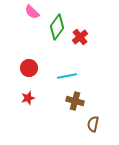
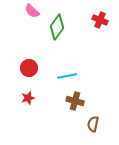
pink semicircle: moved 1 px up
red cross: moved 20 px right, 17 px up; rotated 28 degrees counterclockwise
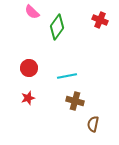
pink semicircle: moved 1 px down
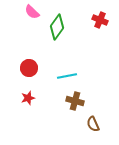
brown semicircle: rotated 35 degrees counterclockwise
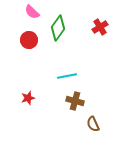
red cross: moved 7 px down; rotated 35 degrees clockwise
green diamond: moved 1 px right, 1 px down
red circle: moved 28 px up
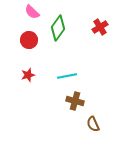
red star: moved 23 px up
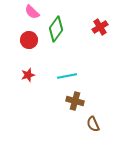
green diamond: moved 2 px left, 1 px down
